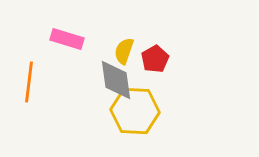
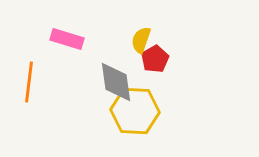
yellow semicircle: moved 17 px right, 11 px up
gray diamond: moved 2 px down
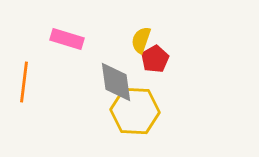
orange line: moved 5 px left
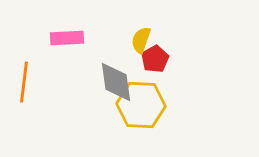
pink rectangle: moved 1 px up; rotated 20 degrees counterclockwise
yellow hexagon: moved 6 px right, 6 px up
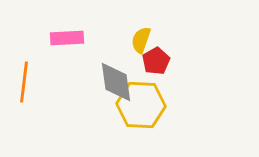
red pentagon: moved 1 px right, 2 px down
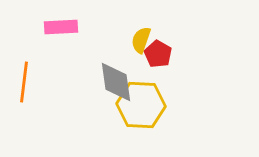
pink rectangle: moved 6 px left, 11 px up
red pentagon: moved 2 px right, 7 px up; rotated 12 degrees counterclockwise
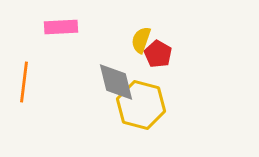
gray diamond: rotated 6 degrees counterclockwise
yellow hexagon: rotated 12 degrees clockwise
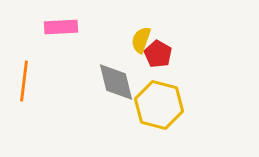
orange line: moved 1 px up
yellow hexagon: moved 18 px right
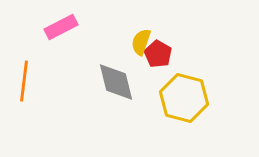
pink rectangle: rotated 24 degrees counterclockwise
yellow semicircle: moved 2 px down
yellow hexagon: moved 25 px right, 7 px up
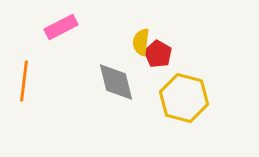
yellow semicircle: rotated 12 degrees counterclockwise
